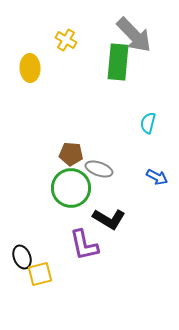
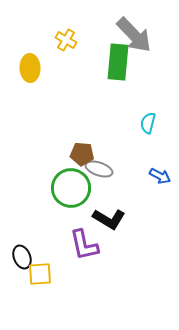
brown pentagon: moved 11 px right
blue arrow: moved 3 px right, 1 px up
yellow square: rotated 10 degrees clockwise
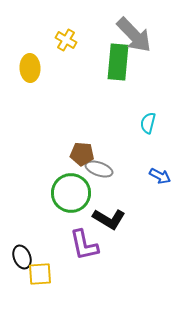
green circle: moved 5 px down
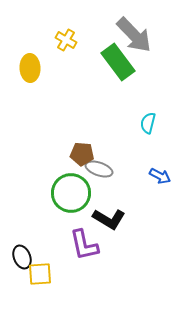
green rectangle: rotated 42 degrees counterclockwise
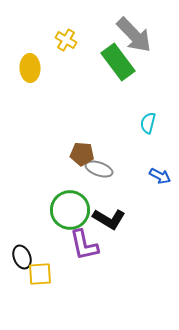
green circle: moved 1 px left, 17 px down
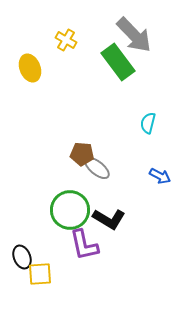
yellow ellipse: rotated 20 degrees counterclockwise
gray ellipse: moved 2 px left, 1 px up; rotated 20 degrees clockwise
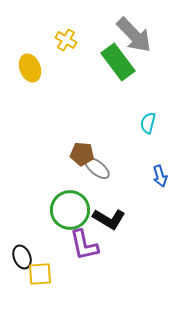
blue arrow: rotated 45 degrees clockwise
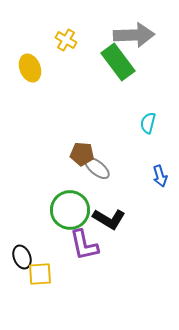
gray arrow: rotated 48 degrees counterclockwise
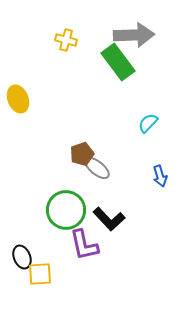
yellow cross: rotated 15 degrees counterclockwise
yellow ellipse: moved 12 px left, 31 px down
cyan semicircle: rotated 30 degrees clockwise
brown pentagon: rotated 25 degrees counterclockwise
green circle: moved 4 px left
black L-shape: rotated 16 degrees clockwise
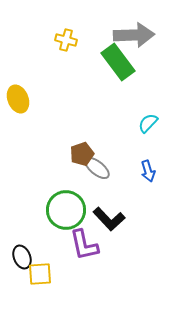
blue arrow: moved 12 px left, 5 px up
